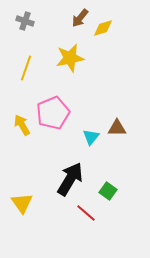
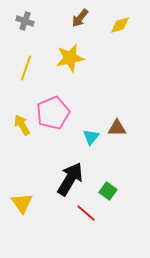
yellow diamond: moved 17 px right, 3 px up
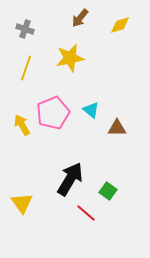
gray cross: moved 8 px down
cyan triangle: moved 27 px up; rotated 30 degrees counterclockwise
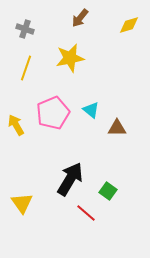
yellow diamond: moved 9 px right
yellow arrow: moved 6 px left
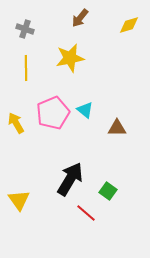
yellow line: rotated 20 degrees counterclockwise
cyan triangle: moved 6 px left
yellow arrow: moved 2 px up
yellow triangle: moved 3 px left, 3 px up
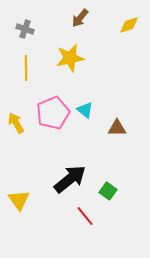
black arrow: rotated 20 degrees clockwise
red line: moved 1 px left, 3 px down; rotated 10 degrees clockwise
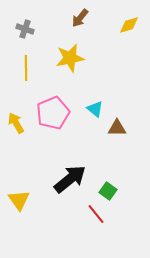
cyan triangle: moved 10 px right, 1 px up
red line: moved 11 px right, 2 px up
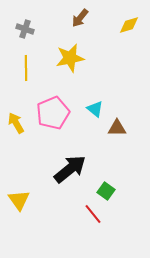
black arrow: moved 10 px up
green square: moved 2 px left
red line: moved 3 px left
